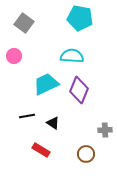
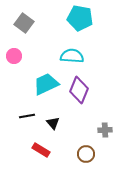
black triangle: rotated 16 degrees clockwise
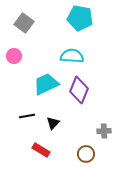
black triangle: rotated 24 degrees clockwise
gray cross: moved 1 px left, 1 px down
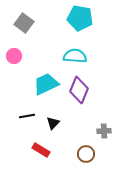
cyan semicircle: moved 3 px right
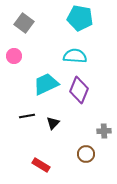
red rectangle: moved 15 px down
